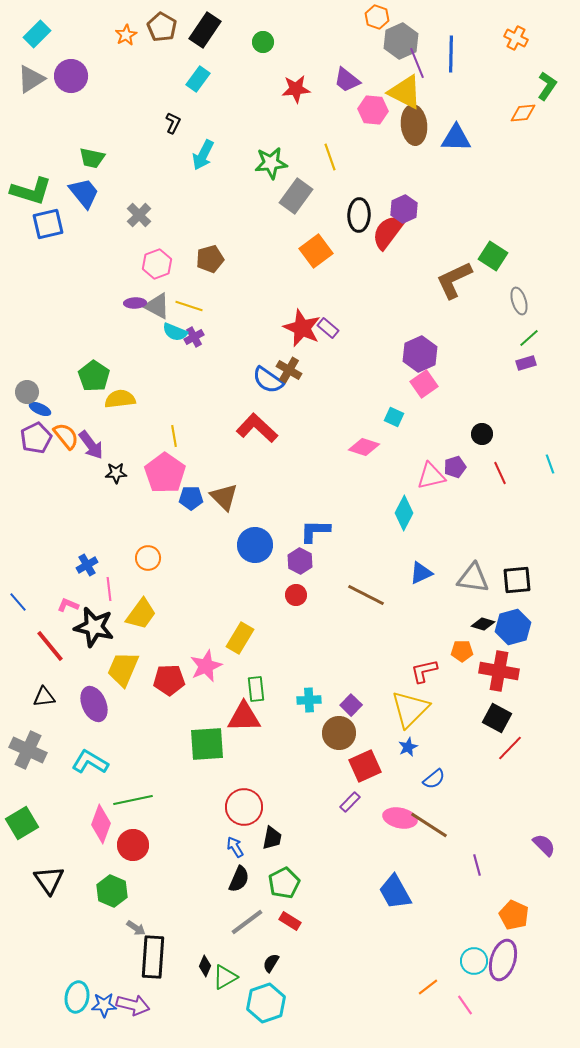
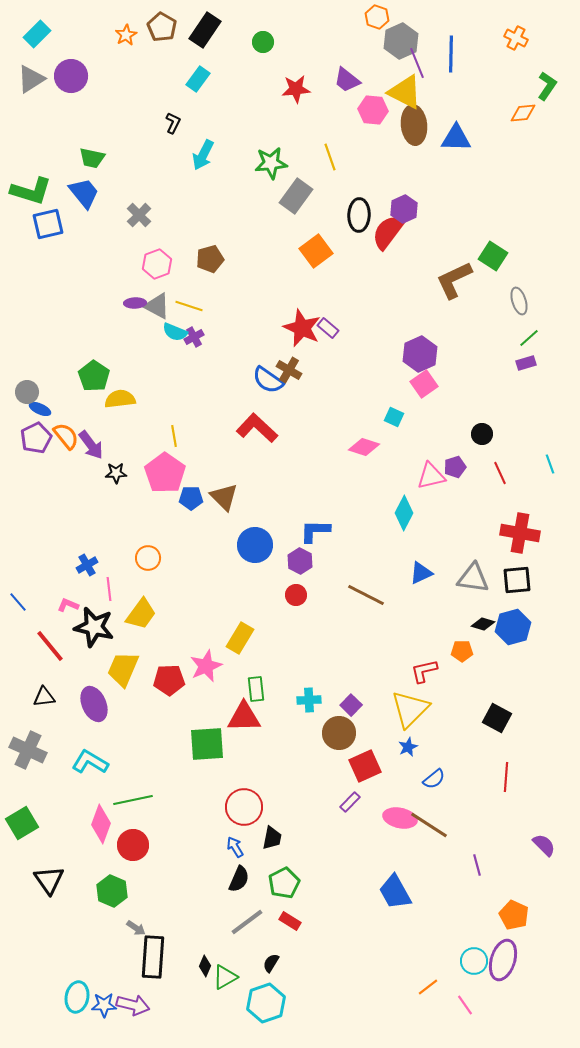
red cross at (499, 671): moved 21 px right, 138 px up
red line at (510, 748): moved 4 px left, 29 px down; rotated 40 degrees counterclockwise
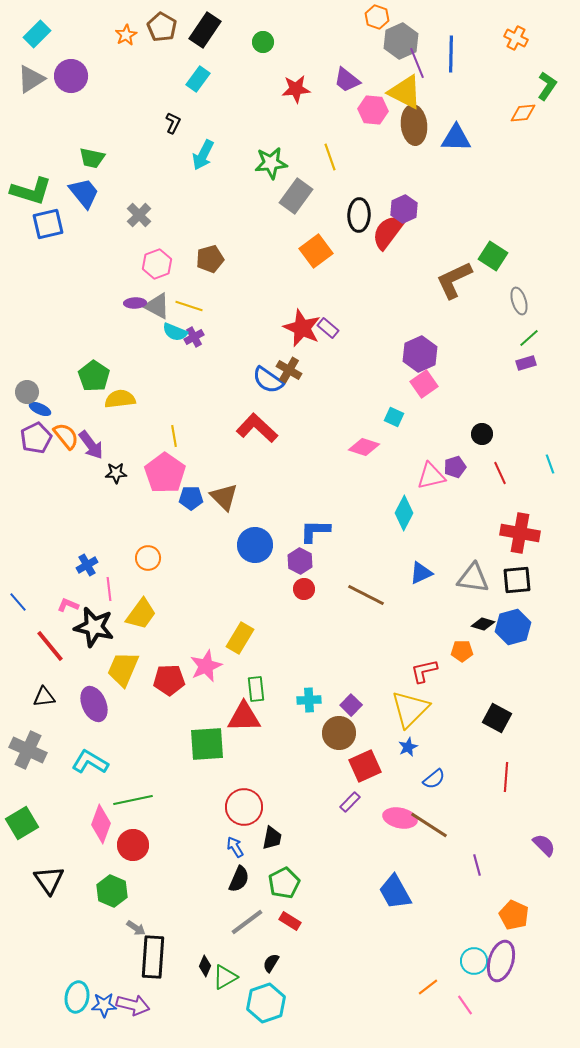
red circle at (296, 595): moved 8 px right, 6 px up
purple ellipse at (503, 960): moved 2 px left, 1 px down
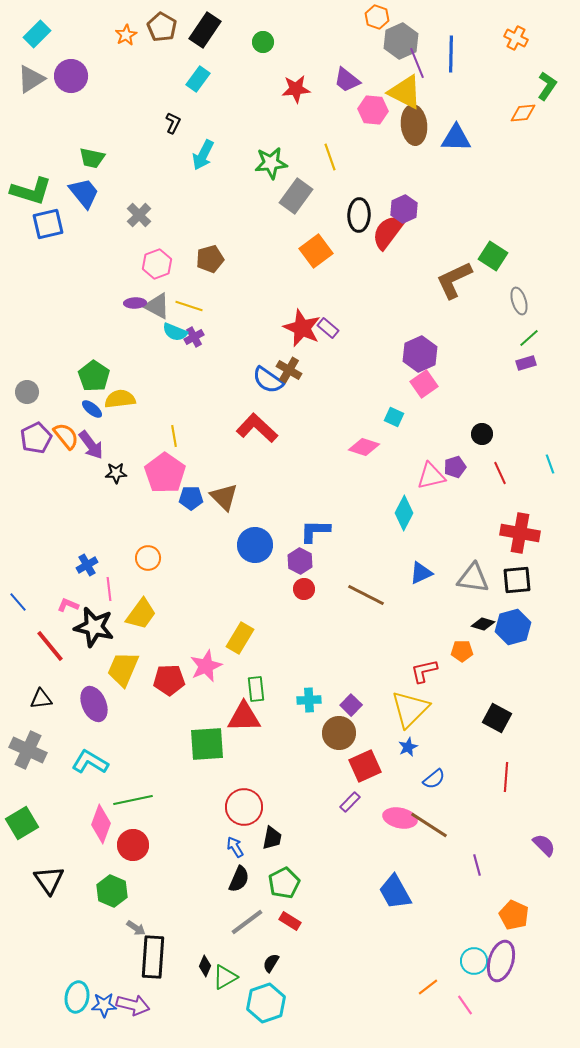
blue ellipse at (40, 409): moved 52 px right; rotated 15 degrees clockwise
black triangle at (44, 697): moved 3 px left, 2 px down
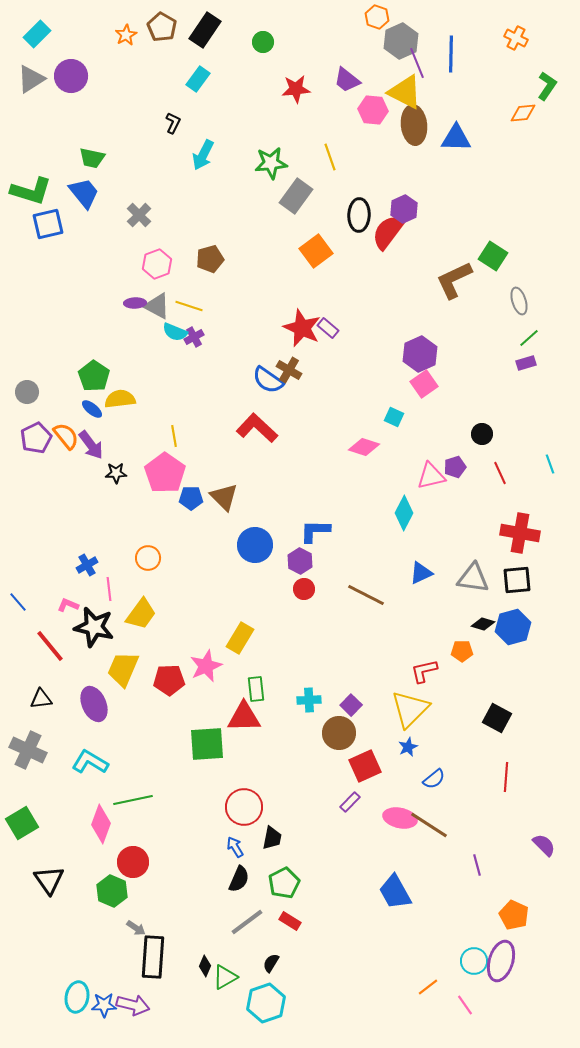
red circle at (133, 845): moved 17 px down
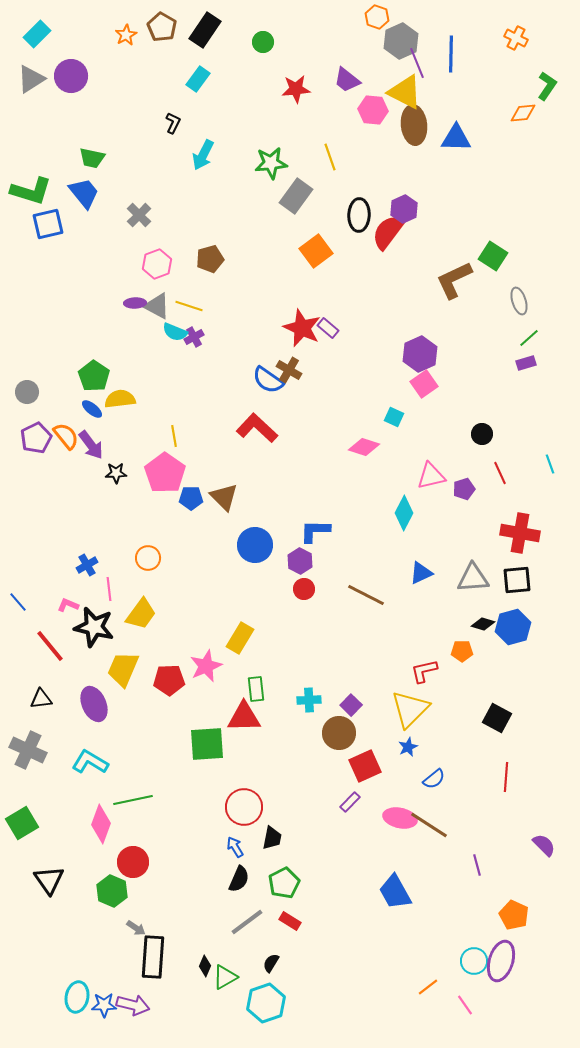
purple pentagon at (455, 467): moved 9 px right, 22 px down
gray triangle at (473, 578): rotated 12 degrees counterclockwise
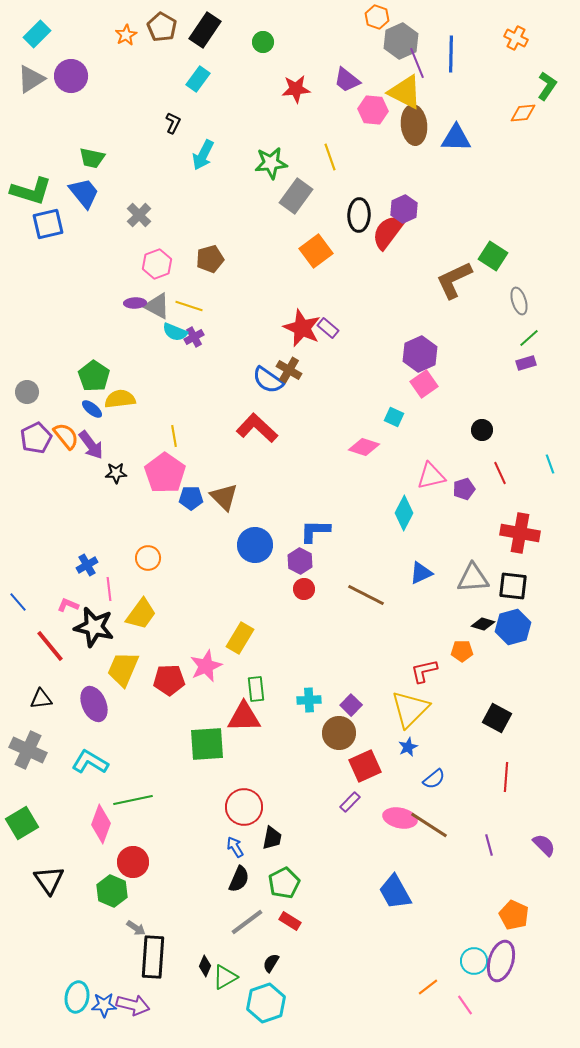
black circle at (482, 434): moved 4 px up
black square at (517, 580): moved 4 px left, 6 px down; rotated 12 degrees clockwise
purple line at (477, 865): moved 12 px right, 20 px up
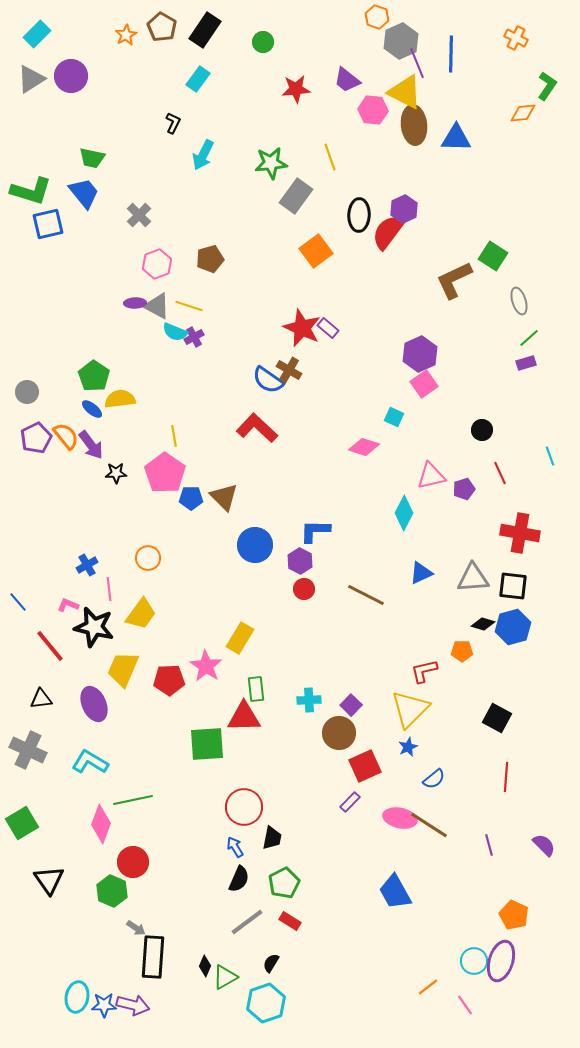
cyan line at (550, 464): moved 8 px up
pink star at (206, 666): rotated 16 degrees counterclockwise
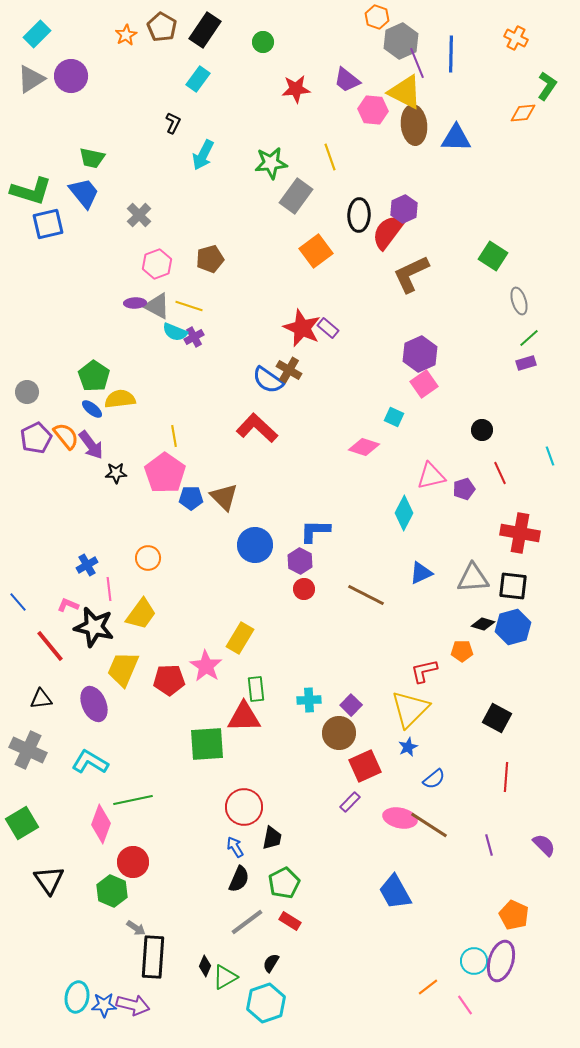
brown L-shape at (454, 280): moved 43 px left, 6 px up
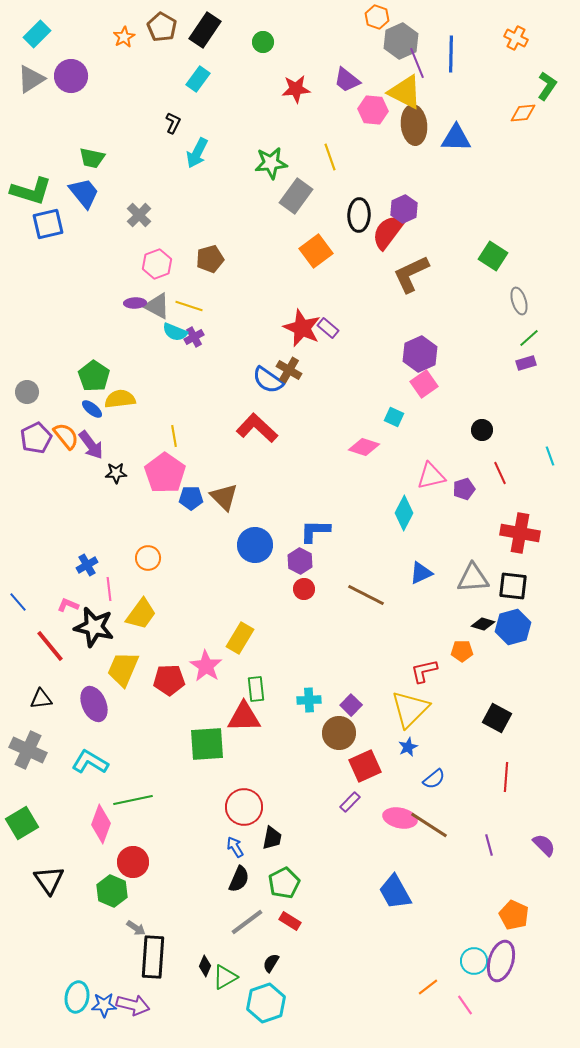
orange star at (126, 35): moved 2 px left, 2 px down
cyan arrow at (203, 155): moved 6 px left, 2 px up
